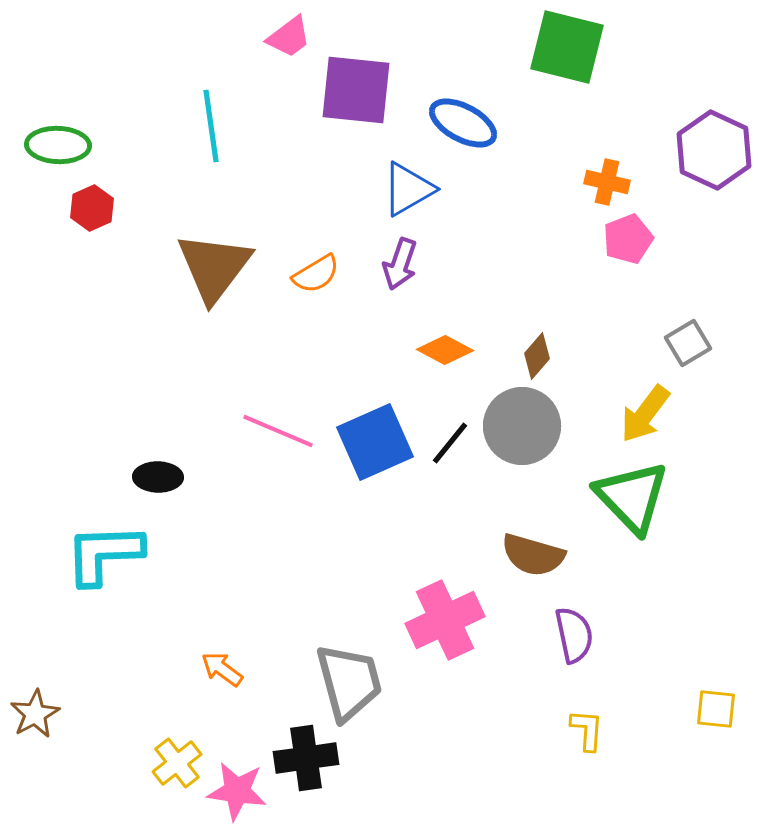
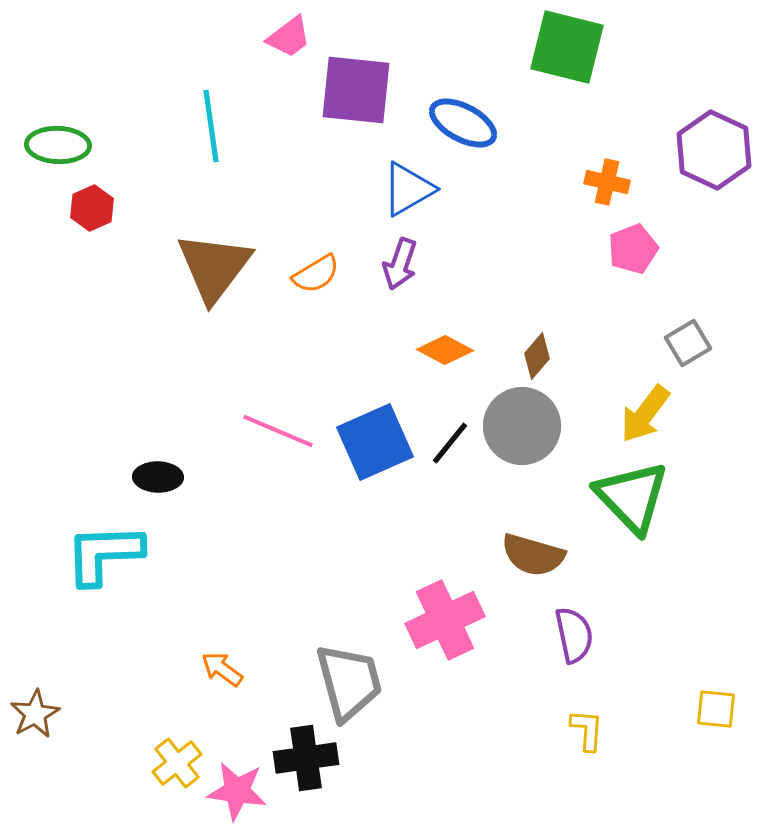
pink pentagon: moved 5 px right, 10 px down
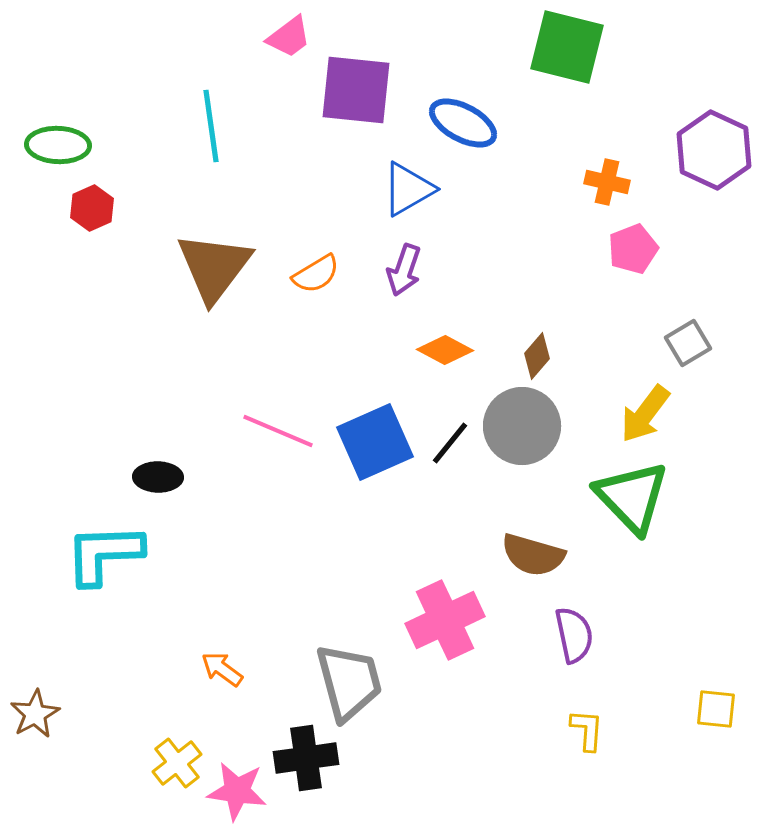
purple arrow: moved 4 px right, 6 px down
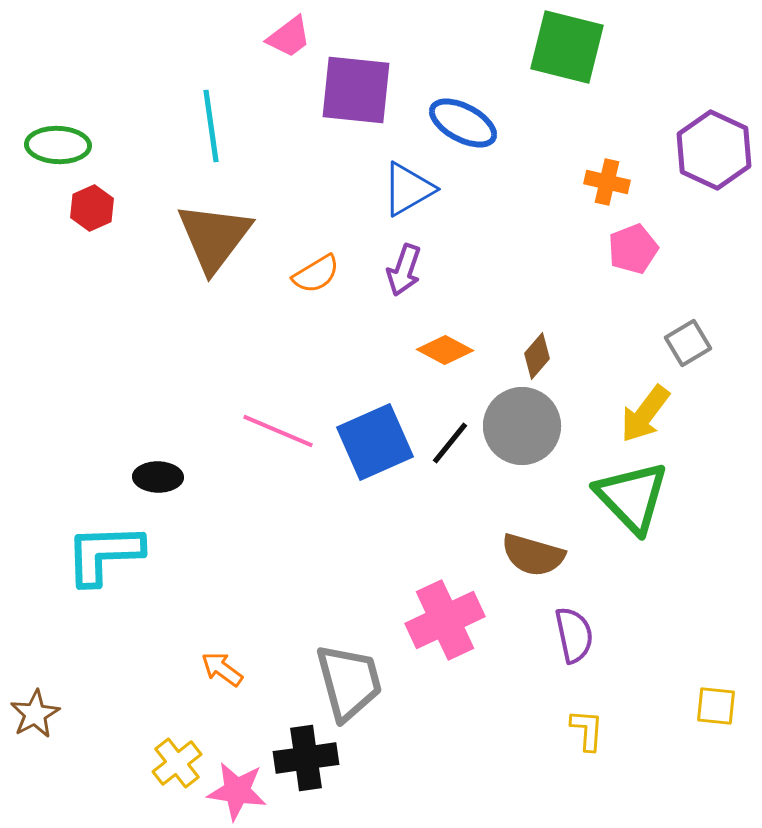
brown triangle: moved 30 px up
yellow square: moved 3 px up
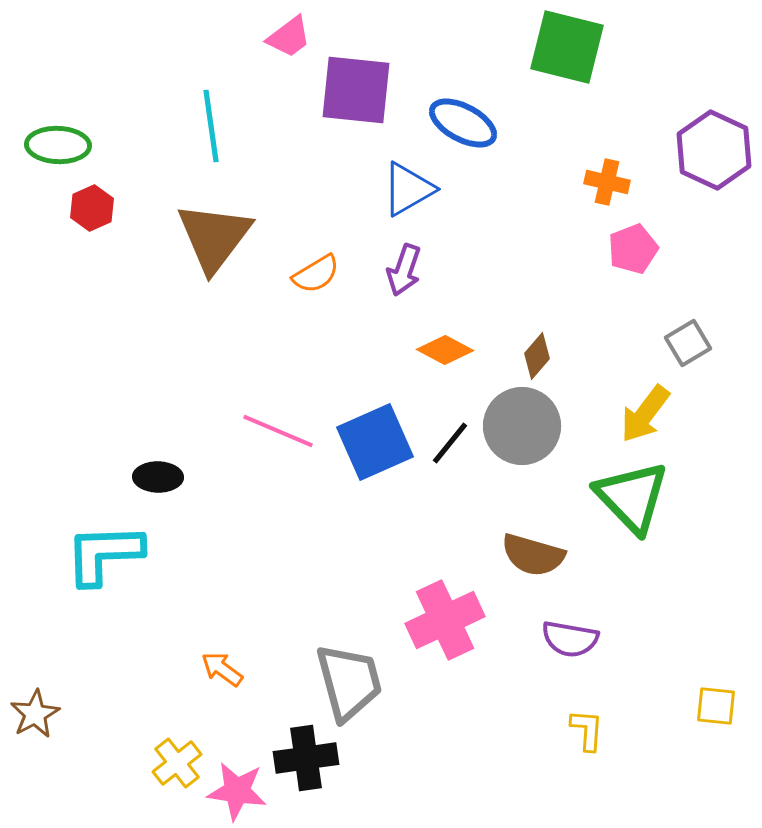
purple semicircle: moved 4 px left, 4 px down; rotated 112 degrees clockwise
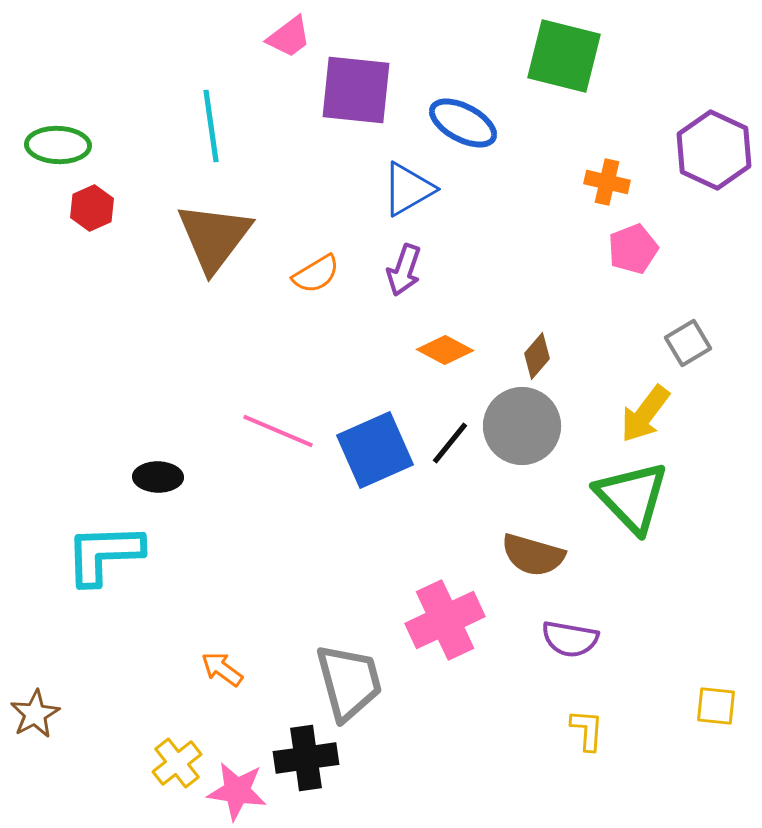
green square: moved 3 px left, 9 px down
blue square: moved 8 px down
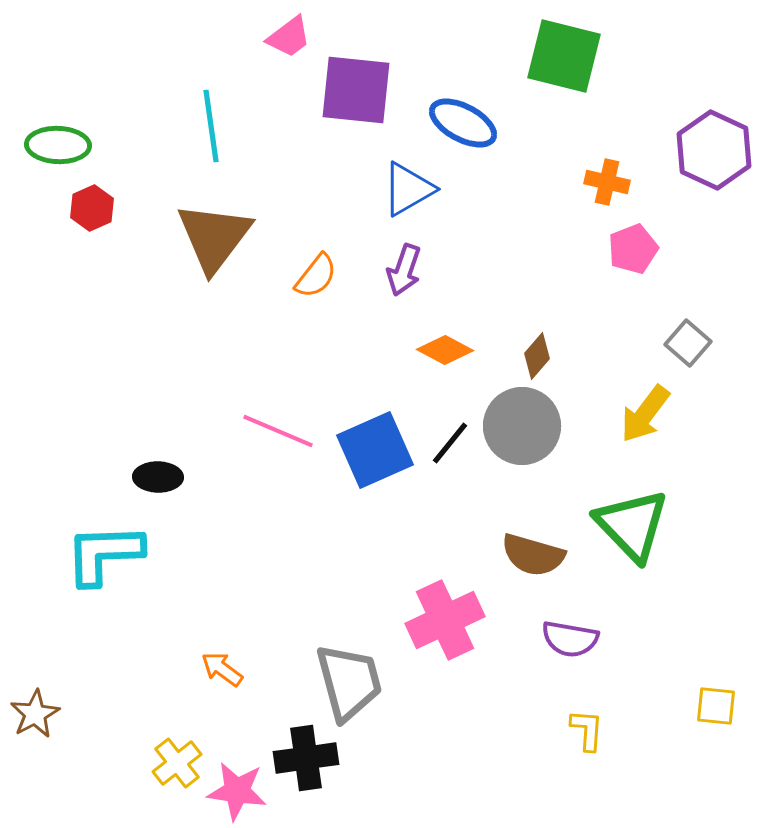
orange semicircle: moved 2 px down; rotated 21 degrees counterclockwise
gray square: rotated 18 degrees counterclockwise
green triangle: moved 28 px down
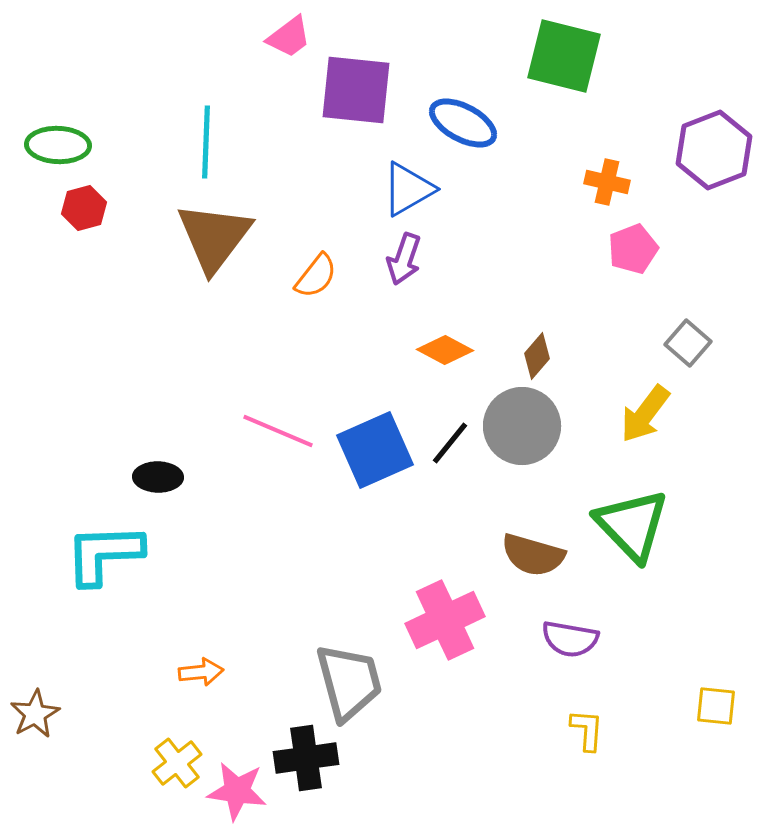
cyan line: moved 5 px left, 16 px down; rotated 10 degrees clockwise
purple hexagon: rotated 14 degrees clockwise
red hexagon: moved 8 px left; rotated 9 degrees clockwise
purple arrow: moved 11 px up
orange arrow: moved 21 px left, 3 px down; rotated 138 degrees clockwise
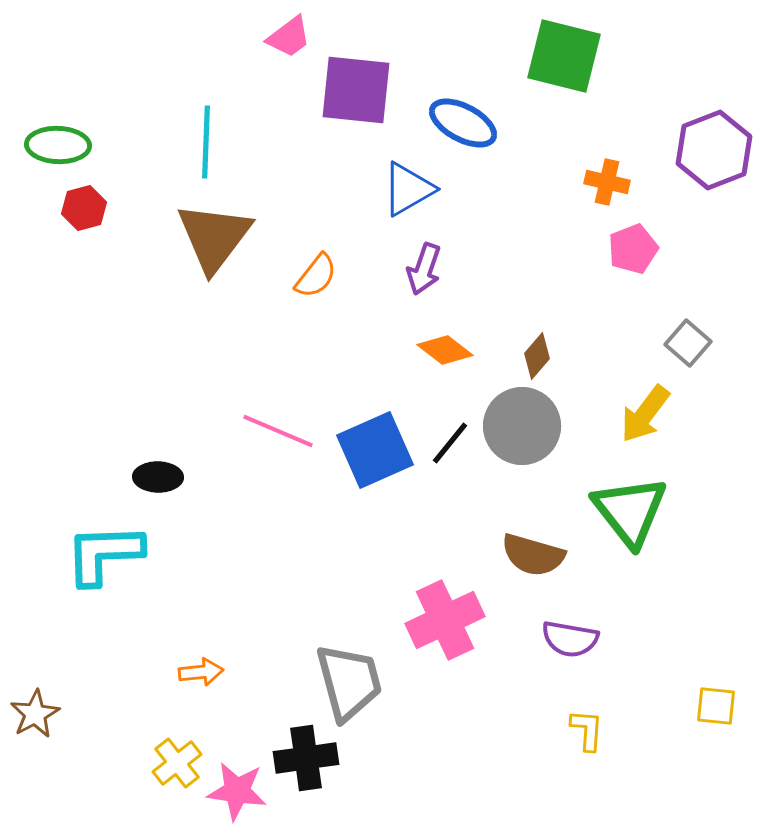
purple arrow: moved 20 px right, 10 px down
orange diamond: rotated 10 degrees clockwise
green triangle: moved 2 px left, 14 px up; rotated 6 degrees clockwise
